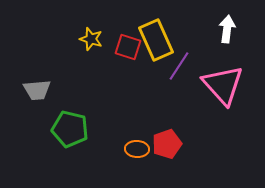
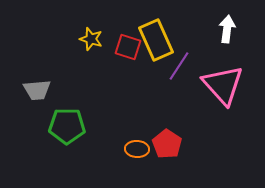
green pentagon: moved 3 px left, 3 px up; rotated 12 degrees counterclockwise
red pentagon: rotated 20 degrees counterclockwise
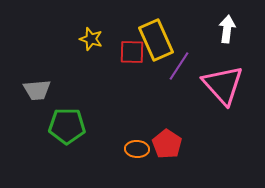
red square: moved 4 px right, 5 px down; rotated 16 degrees counterclockwise
